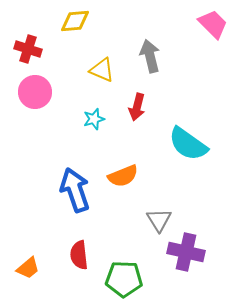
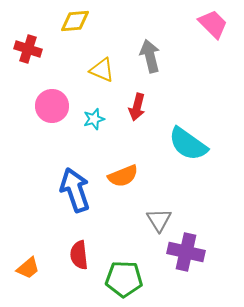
pink circle: moved 17 px right, 14 px down
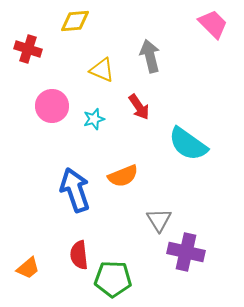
red arrow: moved 2 px right; rotated 48 degrees counterclockwise
green pentagon: moved 11 px left
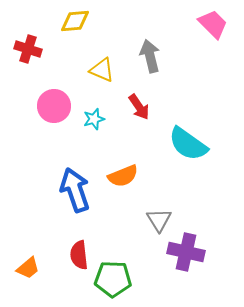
pink circle: moved 2 px right
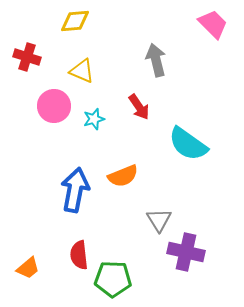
red cross: moved 1 px left, 8 px down
gray arrow: moved 6 px right, 4 px down
yellow triangle: moved 20 px left, 1 px down
blue arrow: rotated 30 degrees clockwise
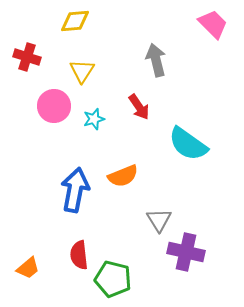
yellow triangle: rotated 40 degrees clockwise
green pentagon: rotated 12 degrees clockwise
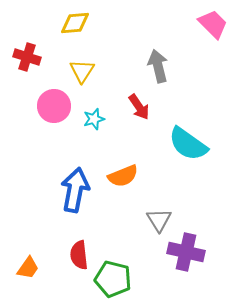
yellow diamond: moved 2 px down
gray arrow: moved 2 px right, 6 px down
orange trapezoid: rotated 15 degrees counterclockwise
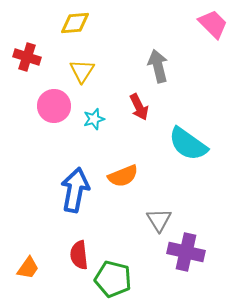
red arrow: rotated 8 degrees clockwise
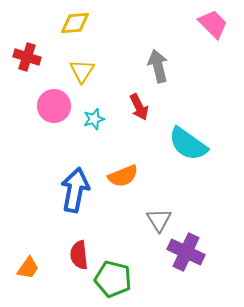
purple cross: rotated 12 degrees clockwise
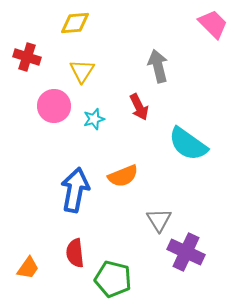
red semicircle: moved 4 px left, 2 px up
